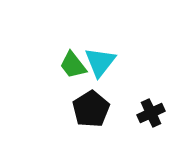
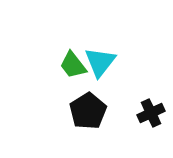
black pentagon: moved 3 px left, 2 px down
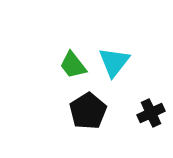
cyan triangle: moved 14 px right
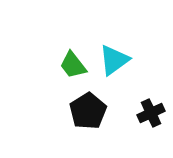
cyan triangle: moved 2 px up; rotated 16 degrees clockwise
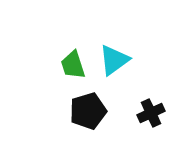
green trapezoid: rotated 20 degrees clockwise
black pentagon: rotated 15 degrees clockwise
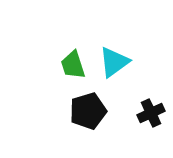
cyan triangle: moved 2 px down
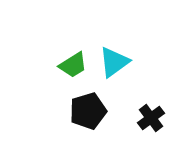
green trapezoid: rotated 104 degrees counterclockwise
black cross: moved 5 px down; rotated 12 degrees counterclockwise
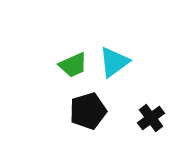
green trapezoid: rotated 8 degrees clockwise
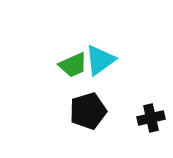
cyan triangle: moved 14 px left, 2 px up
black cross: rotated 24 degrees clockwise
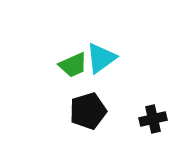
cyan triangle: moved 1 px right, 2 px up
black cross: moved 2 px right, 1 px down
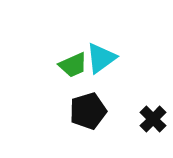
black cross: rotated 32 degrees counterclockwise
